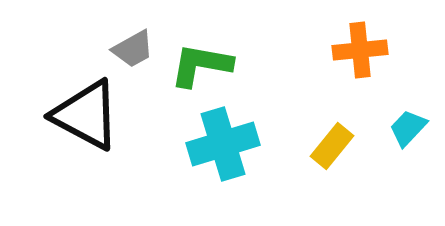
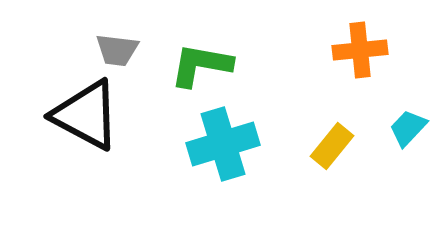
gray trapezoid: moved 16 px left, 1 px down; rotated 36 degrees clockwise
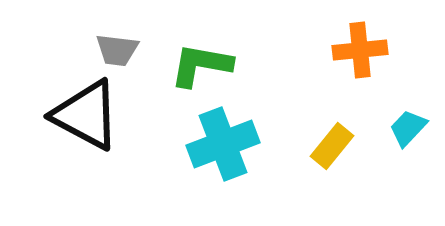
cyan cross: rotated 4 degrees counterclockwise
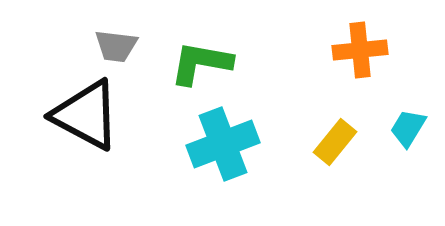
gray trapezoid: moved 1 px left, 4 px up
green L-shape: moved 2 px up
cyan trapezoid: rotated 12 degrees counterclockwise
yellow rectangle: moved 3 px right, 4 px up
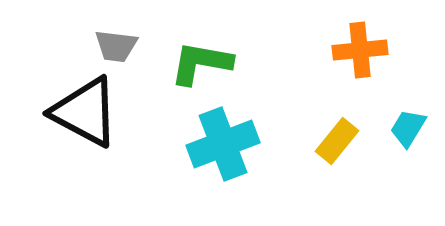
black triangle: moved 1 px left, 3 px up
yellow rectangle: moved 2 px right, 1 px up
